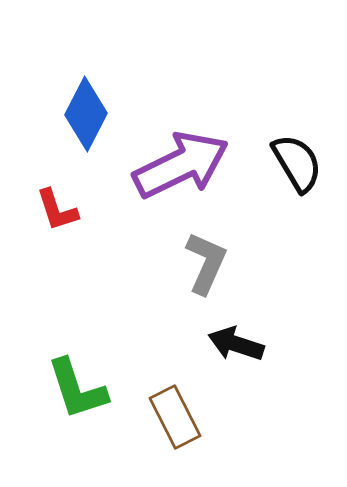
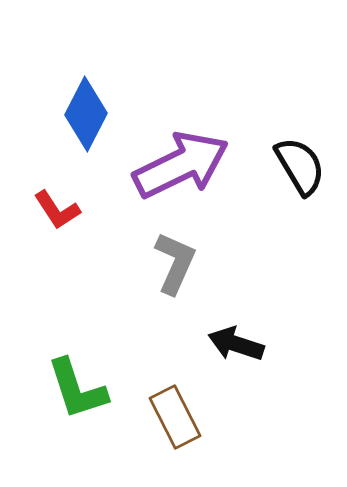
black semicircle: moved 3 px right, 3 px down
red L-shape: rotated 15 degrees counterclockwise
gray L-shape: moved 31 px left
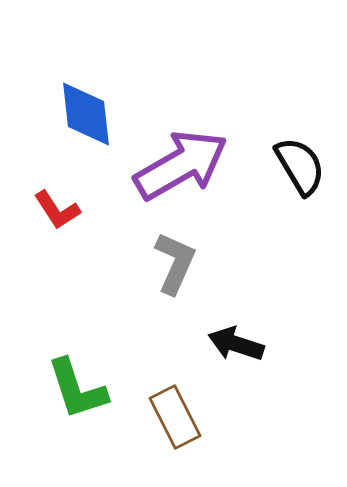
blue diamond: rotated 34 degrees counterclockwise
purple arrow: rotated 4 degrees counterclockwise
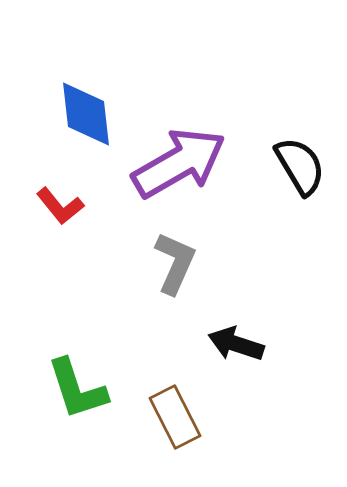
purple arrow: moved 2 px left, 2 px up
red L-shape: moved 3 px right, 4 px up; rotated 6 degrees counterclockwise
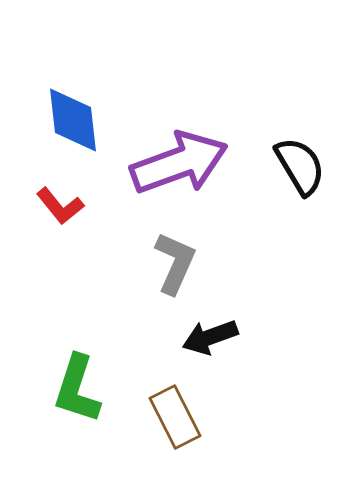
blue diamond: moved 13 px left, 6 px down
purple arrow: rotated 10 degrees clockwise
black arrow: moved 26 px left, 7 px up; rotated 38 degrees counterclockwise
green L-shape: rotated 36 degrees clockwise
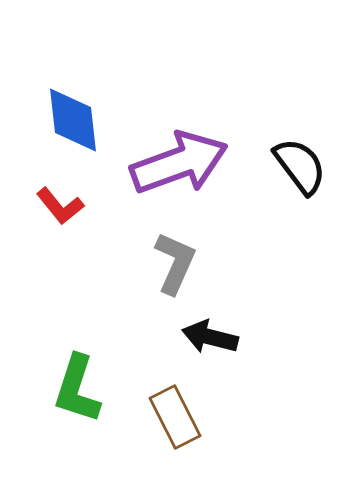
black semicircle: rotated 6 degrees counterclockwise
black arrow: rotated 34 degrees clockwise
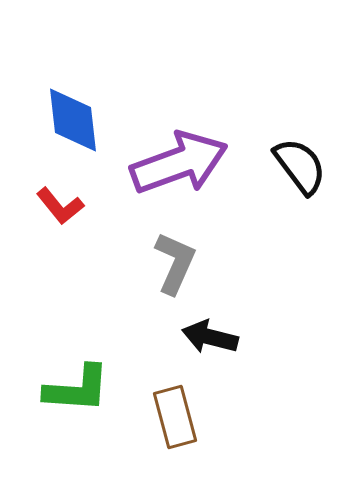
green L-shape: rotated 104 degrees counterclockwise
brown rectangle: rotated 12 degrees clockwise
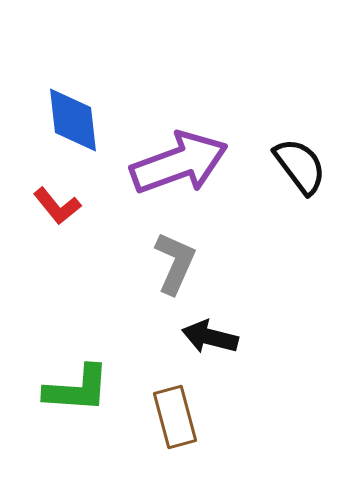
red L-shape: moved 3 px left
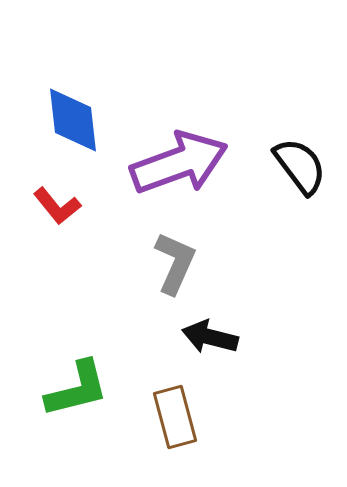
green L-shape: rotated 18 degrees counterclockwise
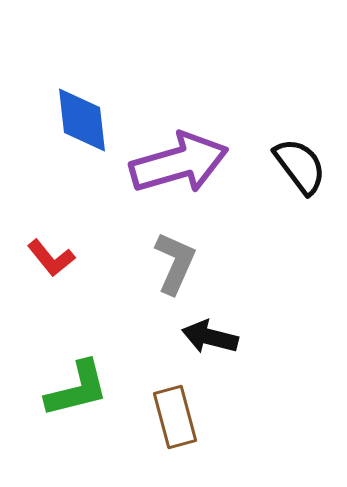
blue diamond: moved 9 px right
purple arrow: rotated 4 degrees clockwise
red L-shape: moved 6 px left, 52 px down
